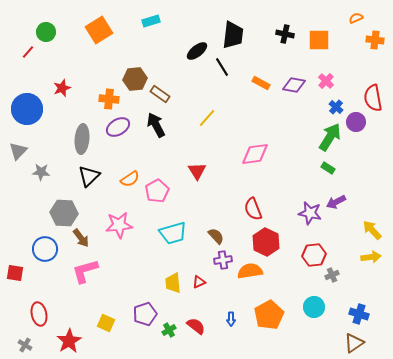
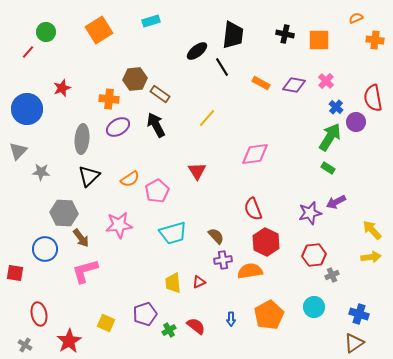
purple star at (310, 213): rotated 25 degrees counterclockwise
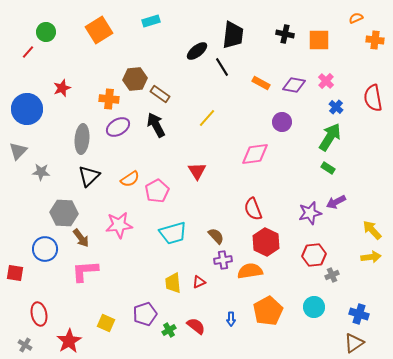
purple circle at (356, 122): moved 74 px left
pink L-shape at (85, 271): rotated 12 degrees clockwise
orange pentagon at (269, 315): moved 1 px left, 4 px up
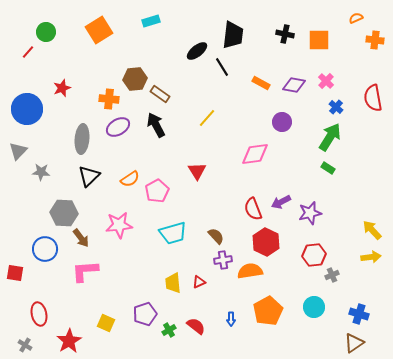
purple arrow at (336, 202): moved 55 px left
